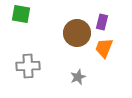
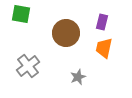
brown circle: moved 11 px left
orange trapezoid: rotated 10 degrees counterclockwise
gray cross: rotated 35 degrees counterclockwise
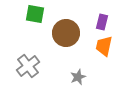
green square: moved 14 px right
orange trapezoid: moved 2 px up
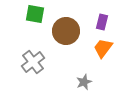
brown circle: moved 2 px up
orange trapezoid: moved 1 px left, 2 px down; rotated 25 degrees clockwise
gray cross: moved 5 px right, 4 px up
gray star: moved 6 px right, 5 px down
